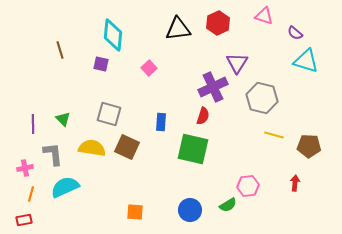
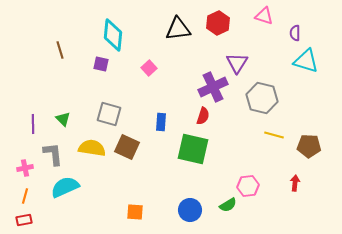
purple semicircle: rotated 49 degrees clockwise
orange line: moved 6 px left, 2 px down
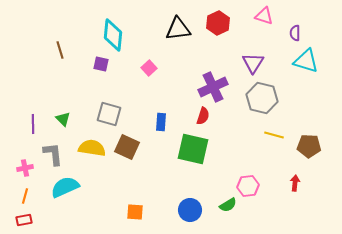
purple triangle: moved 16 px right
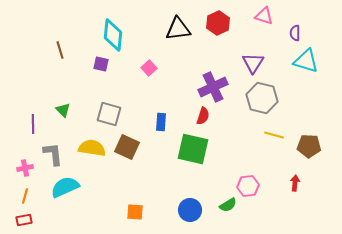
green triangle: moved 9 px up
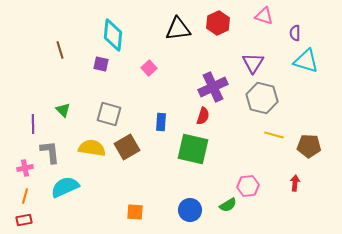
brown square: rotated 35 degrees clockwise
gray L-shape: moved 3 px left, 2 px up
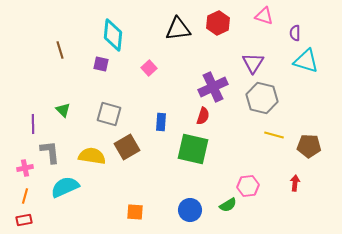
yellow semicircle: moved 8 px down
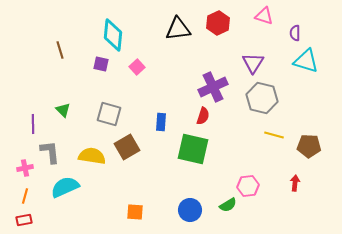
pink square: moved 12 px left, 1 px up
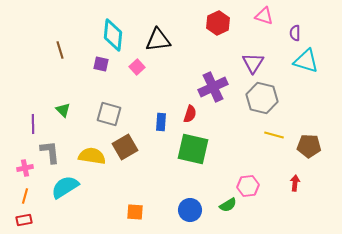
black triangle: moved 20 px left, 11 px down
red semicircle: moved 13 px left, 2 px up
brown square: moved 2 px left
cyan semicircle: rotated 8 degrees counterclockwise
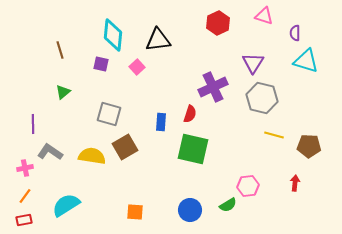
green triangle: moved 18 px up; rotated 35 degrees clockwise
gray L-shape: rotated 50 degrees counterclockwise
cyan semicircle: moved 1 px right, 18 px down
orange line: rotated 21 degrees clockwise
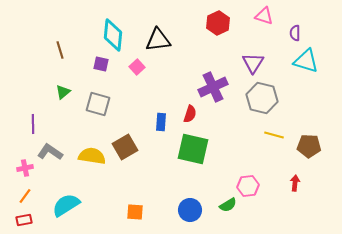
gray square: moved 11 px left, 10 px up
